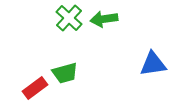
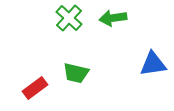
green arrow: moved 9 px right, 1 px up
green trapezoid: moved 11 px right; rotated 28 degrees clockwise
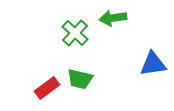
green cross: moved 6 px right, 15 px down
green trapezoid: moved 4 px right, 6 px down
red rectangle: moved 12 px right
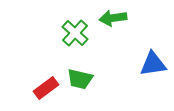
red rectangle: moved 1 px left
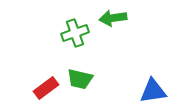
green cross: rotated 28 degrees clockwise
blue triangle: moved 27 px down
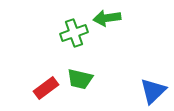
green arrow: moved 6 px left
green cross: moved 1 px left
blue triangle: rotated 36 degrees counterclockwise
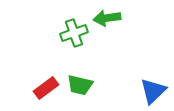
green trapezoid: moved 6 px down
